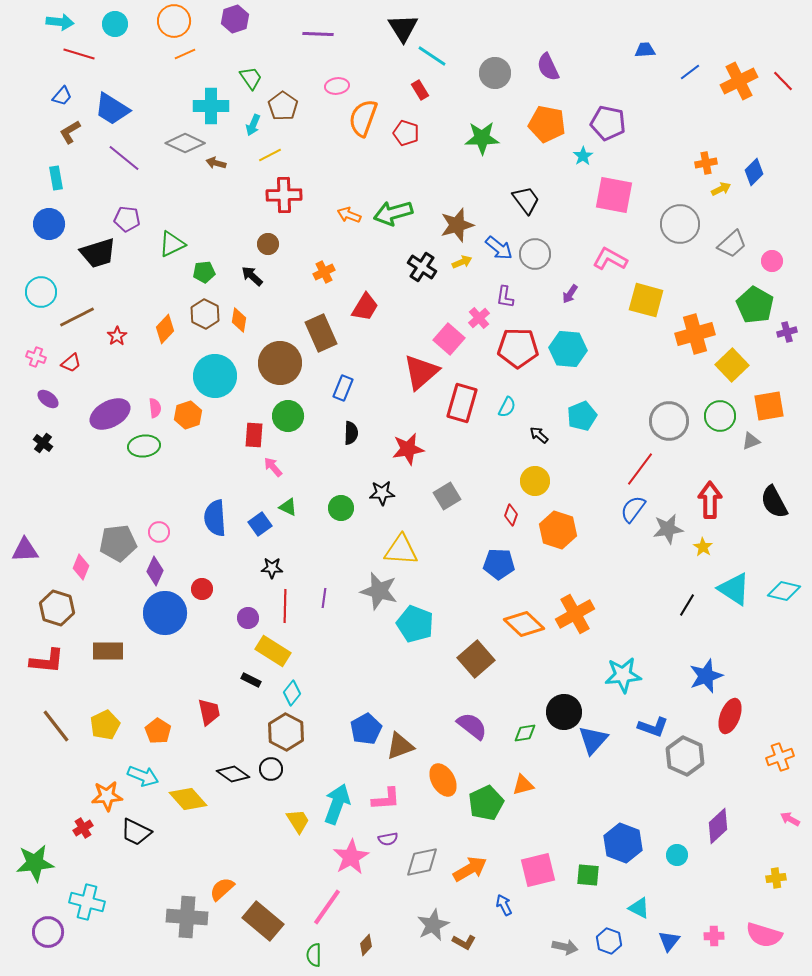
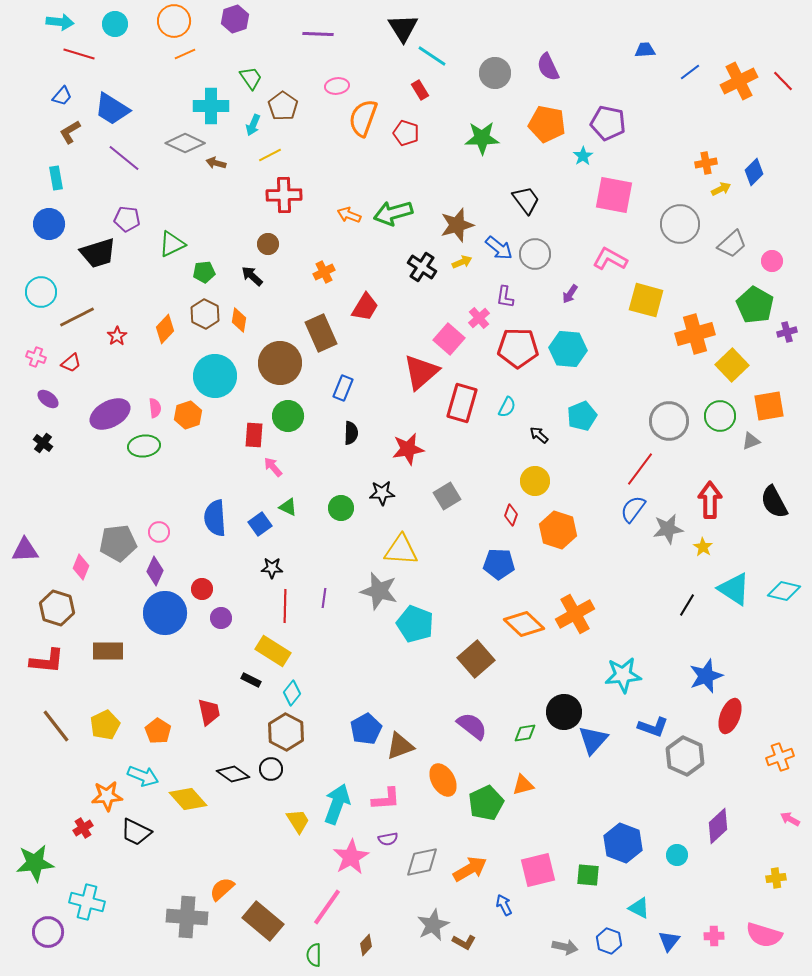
purple circle at (248, 618): moved 27 px left
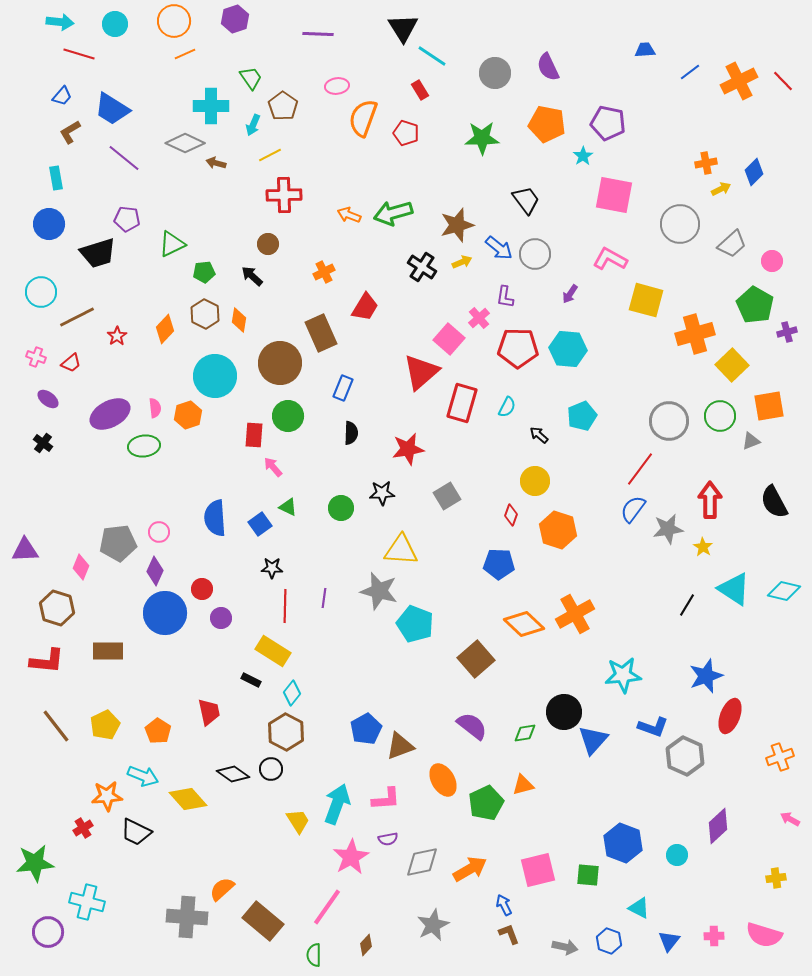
brown L-shape at (464, 942): moved 45 px right, 8 px up; rotated 140 degrees counterclockwise
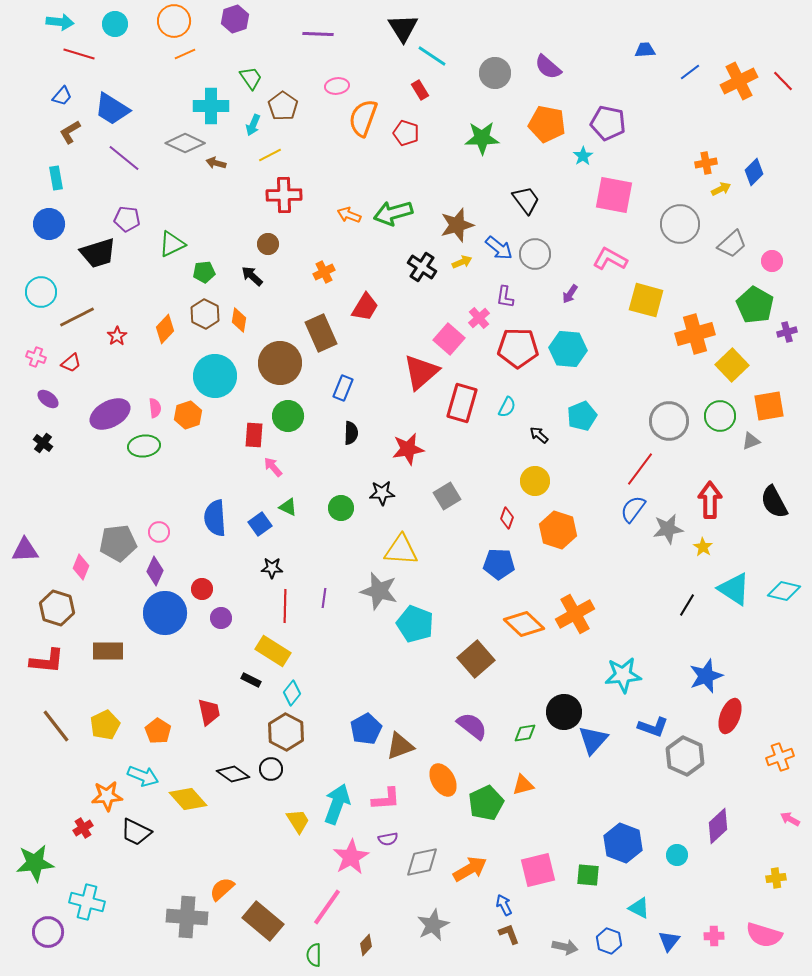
purple semicircle at (548, 67): rotated 24 degrees counterclockwise
red diamond at (511, 515): moved 4 px left, 3 px down
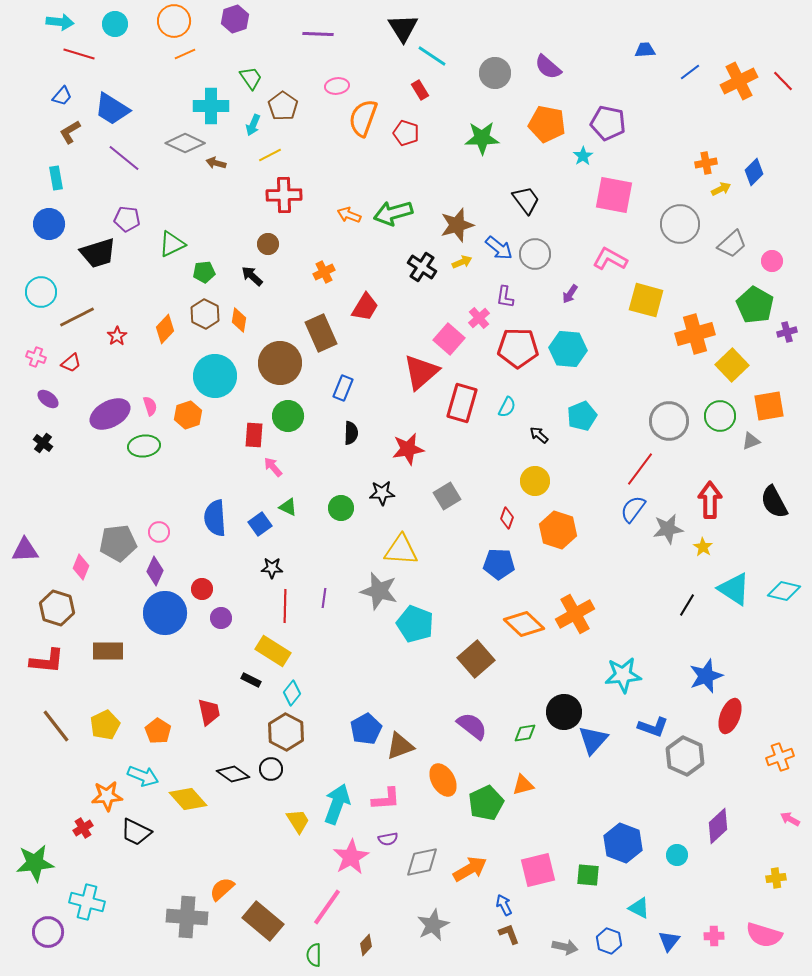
pink semicircle at (155, 408): moved 5 px left, 2 px up; rotated 12 degrees counterclockwise
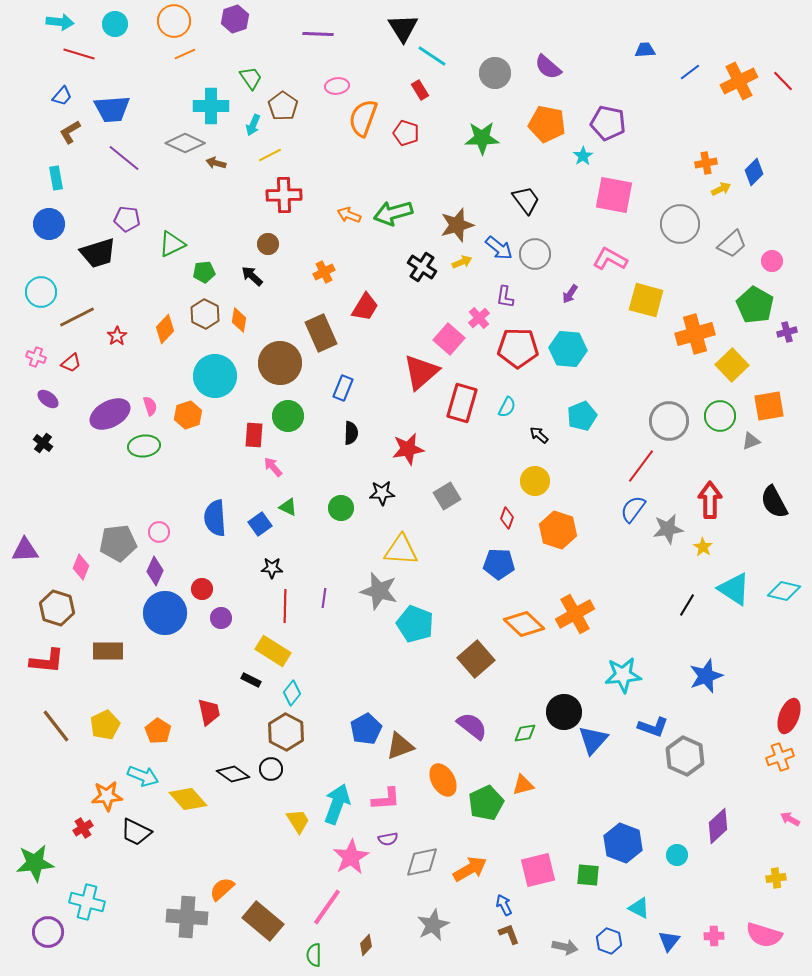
blue trapezoid at (112, 109): rotated 36 degrees counterclockwise
red line at (640, 469): moved 1 px right, 3 px up
red ellipse at (730, 716): moved 59 px right
